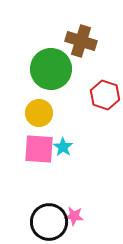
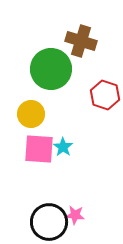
yellow circle: moved 8 px left, 1 px down
pink star: moved 1 px right, 1 px up
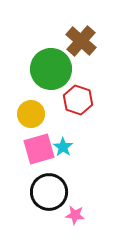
brown cross: rotated 24 degrees clockwise
red hexagon: moved 27 px left, 5 px down
pink square: rotated 20 degrees counterclockwise
black circle: moved 30 px up
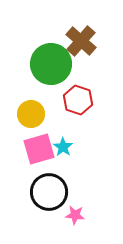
green circle: moved 5 px up
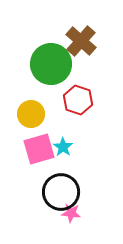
black circle: moved 12 px right
pink star: moved 4 px left, 2 px up
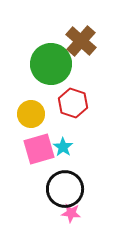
red hexagon: moved 5 px left, 3 px down
black circle: moved 4 px right, 3 px up
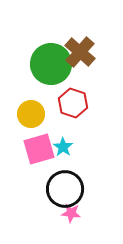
brown cross: moved 1 px left, 11 px down
